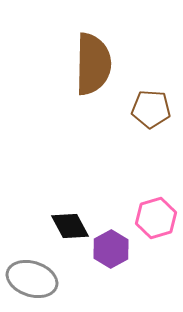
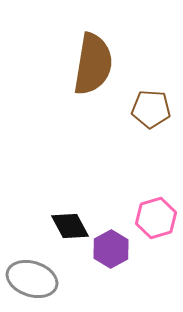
brown semicircle: rotated 8 degrees clockwise
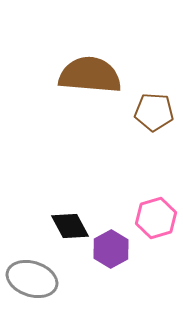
brown semicircle: moved 3 px left, 11 px down; rotated 94 degrees counterclockwise
brown pentagon: moved 3 px right, 3 px down
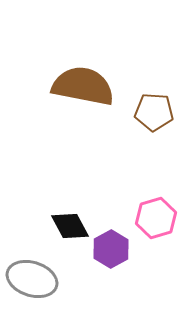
brown semicircle: moved 7 px left, 11 px down; rotated 6 degrees clockwise
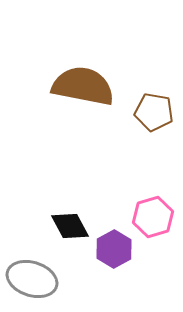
brown pentagon: rotated 6 degrees clockwise
pink hexagon: moved 3 px left, 1 px up
purple hexagon: moved 3 px right
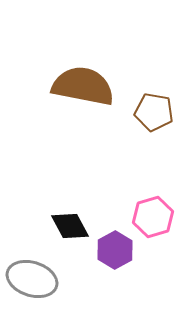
purple hexagon: moved 1 px right, 1 px down
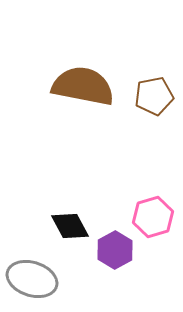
brown pentagon: moved 16 px up; rotated 21 degrees counterclockwise
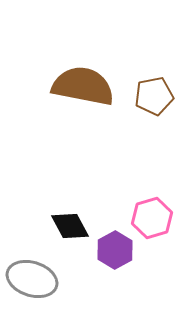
pink hexagon: moved 1 px left, 1 px down
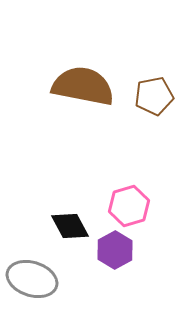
pink hexagon: moved 23 px left, 12 px up
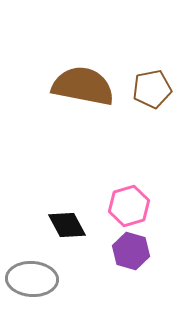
brown pentagon: moved 2 px left, 7 px up
black diamond: moved 3 px left, 1 px up
purple hexagon: moved 16 px right, 1 px down; rotated 15 degrees counterclockwise
gray ellipse: rotated 15 degrees counterclockwise
